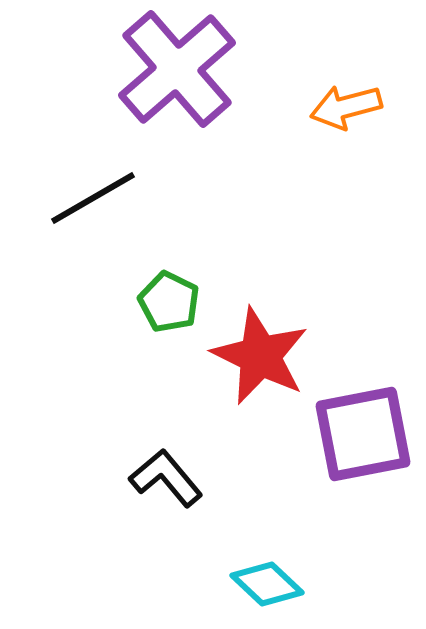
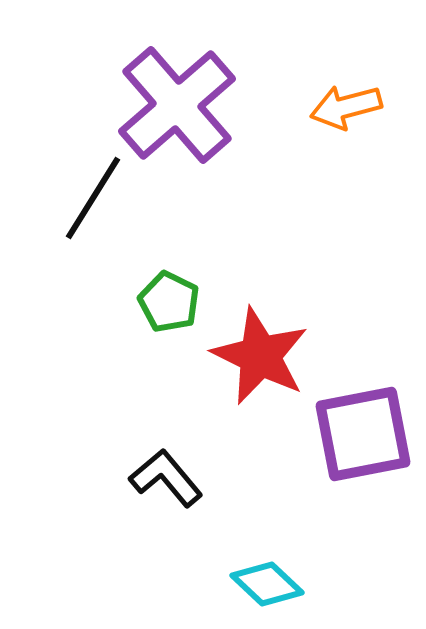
purple cross: moved 36 px down
black line: rotated 28 degrees counterclockwise
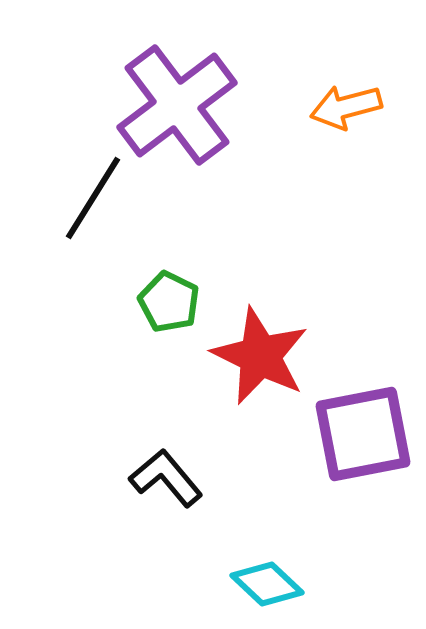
purple cross: rotated 4 degrees clockwise
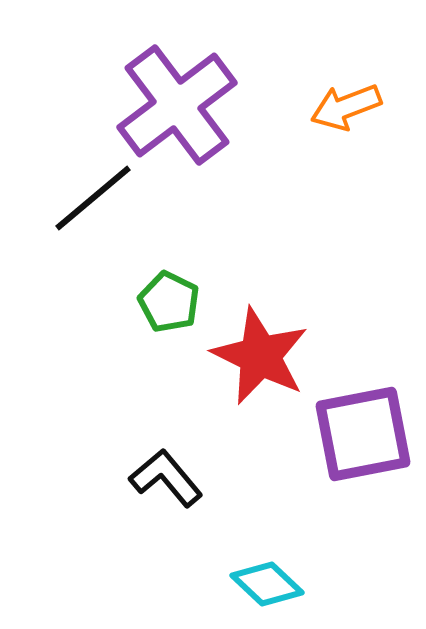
orange arrow: rotated 6 degrees counterclockwise
black line: rotated 18 degrees clockwise
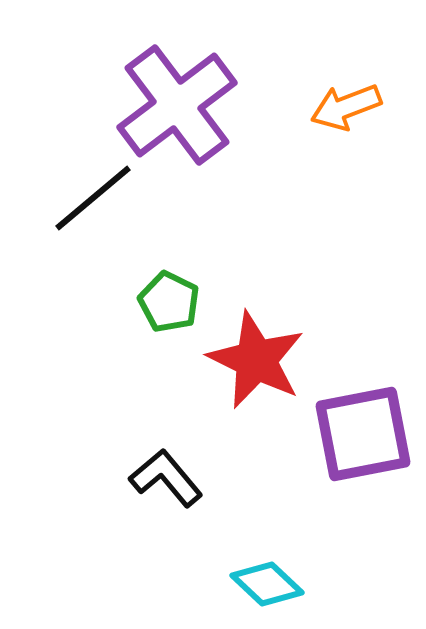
red star: moved 4 px left, 4 px down
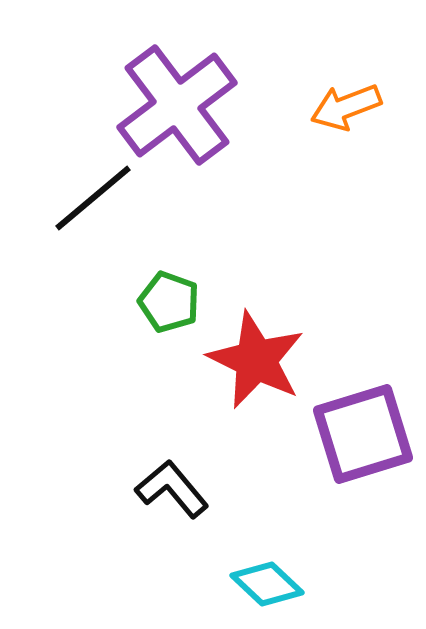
green pentagon: rotated 6 degrees counterclockwise
purple square: rotated 6 degrees counterclockwise
black L-shape: moved 6 px right, 11 px down
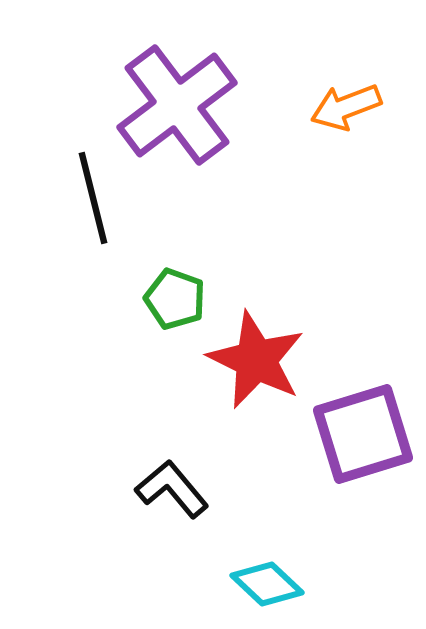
black line: rotated 64 degrees counterclockwise
green pentagon: moved 6 px right, 3 px up
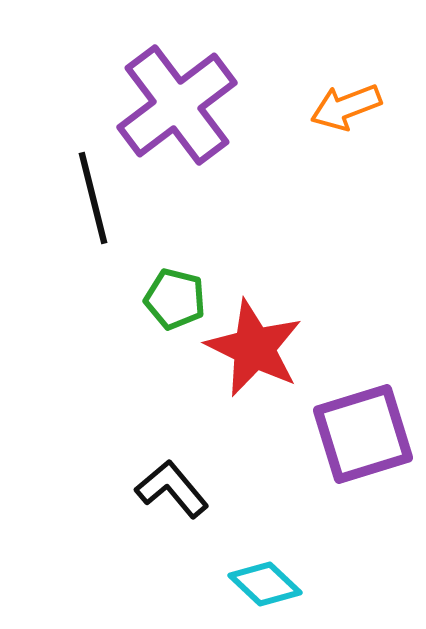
green pentagon: rotated 6 degrees counterclockwise
red star: moved 2 px left, 12 px up
cyan diamond: moved 2 px left
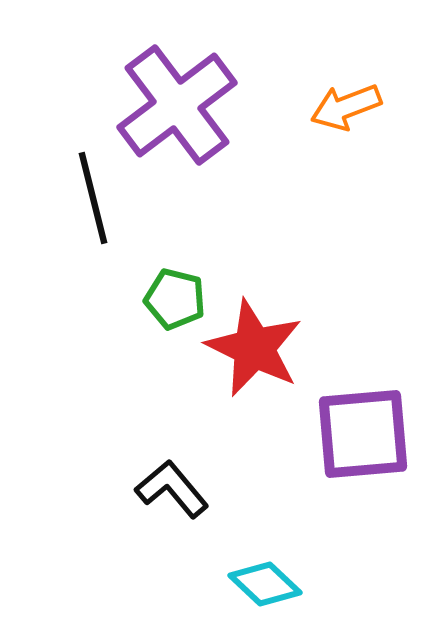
purple square: rotated 12 degrees clockwise
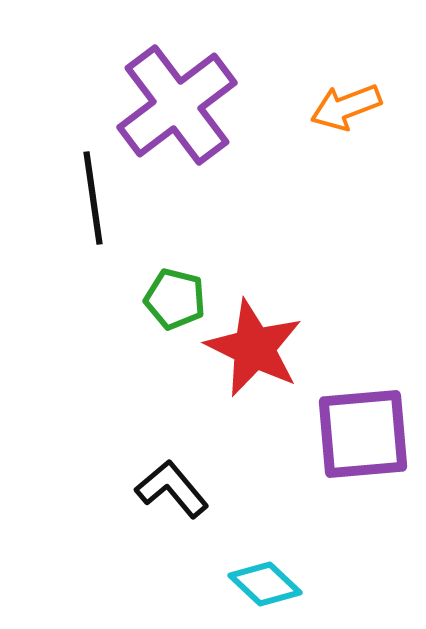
black line: rotated 6 degrees clockwise
